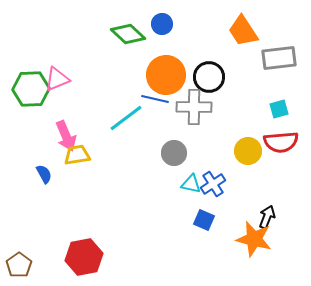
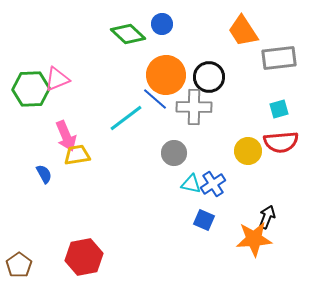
blue line: rotated 28 degrees clockwise
orange star: rotated 18 degrees counterclockwise
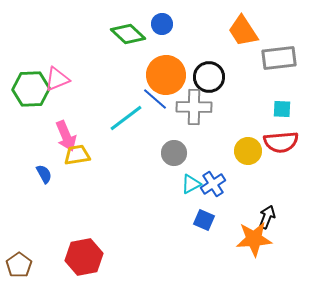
cyan square: moved 3 px right; rotated 18 degrees clockwise
cyan triangle: rotated 40 degrees counterclockwise
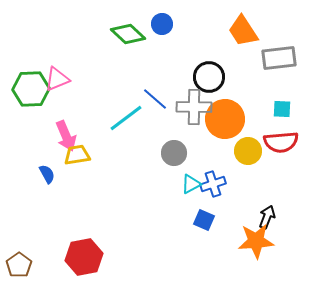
orange circle: moved 59 px right, 44 px down
blue semicircle: moved 3 px right
blue cross: rotated 15 degrees clockwise
orange star: moved 2 px right, 2 px down
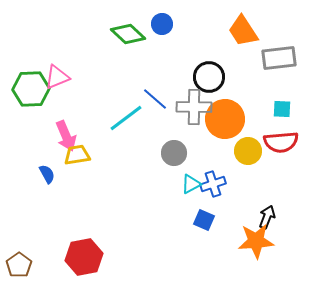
pink triangle: moved 2 px up
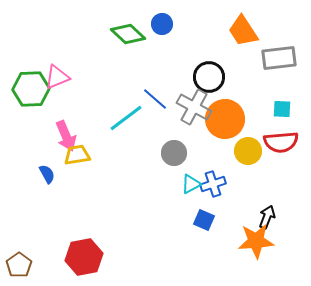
gray cross: rotated 28 degrees clockwise
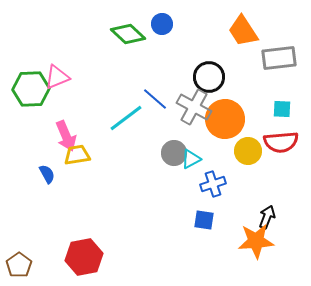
cyan triangle: moved 25 px up
blue square: rotated 15 degrees counterclockwise
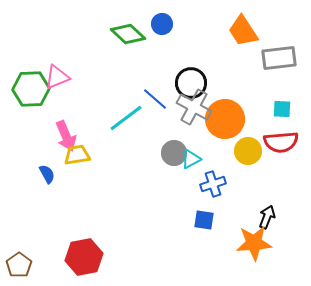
black circle: moved 18 px left, 6 px down
orange star: moved 2 px left, 2 px down
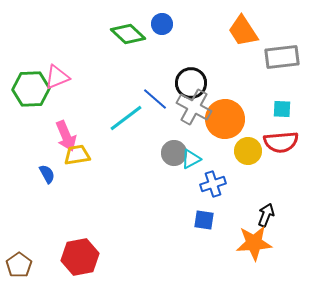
gray rectangle: moved 3 px right, 1 px up
black arrow: moved 1 px left, 2 px up
red hexagon: moved 4 px left
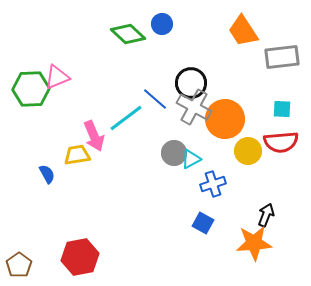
pink arrow: moved 28 px right
blue square: moved 1 px left, 3 px down; rotated 20 degrees clockwise
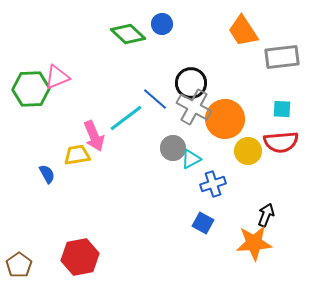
gray circle: moved 1 px left, 5 px up
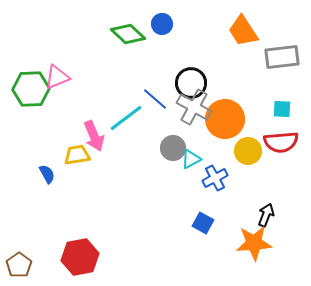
blue cross: moved 2 px right, 6 px up; rotated 10 degrees counterclockwise
